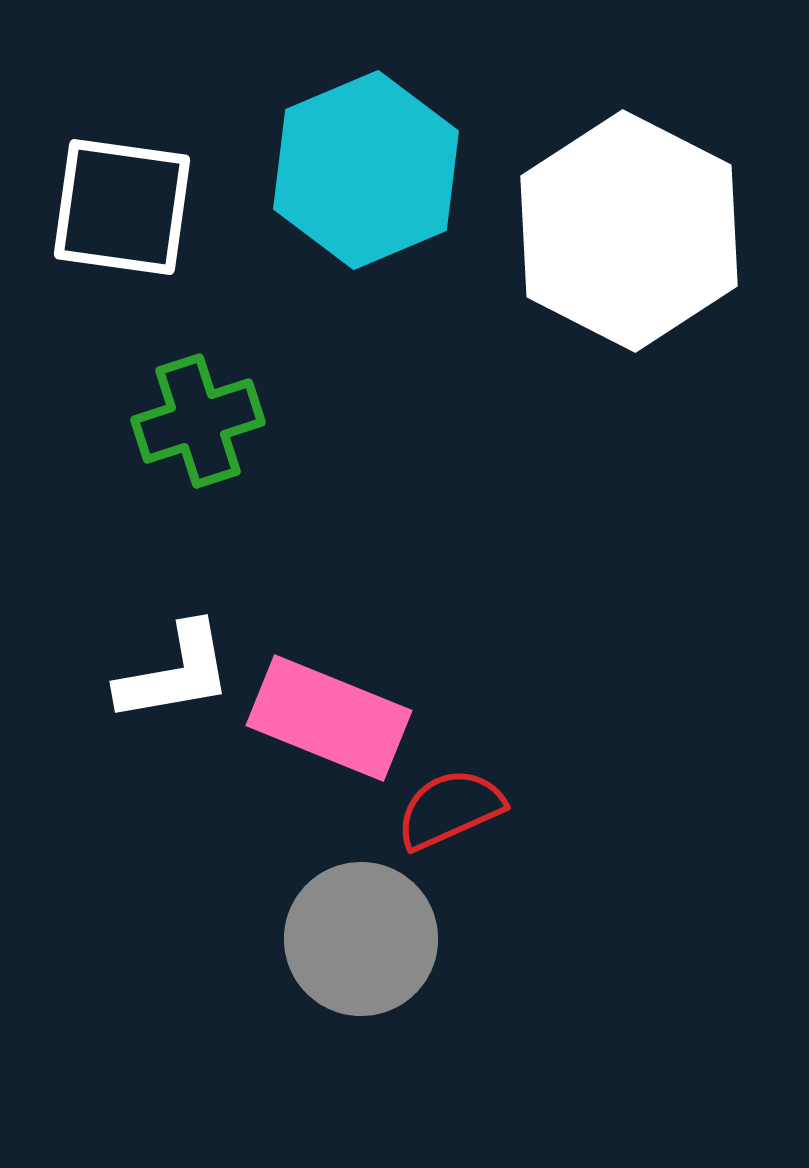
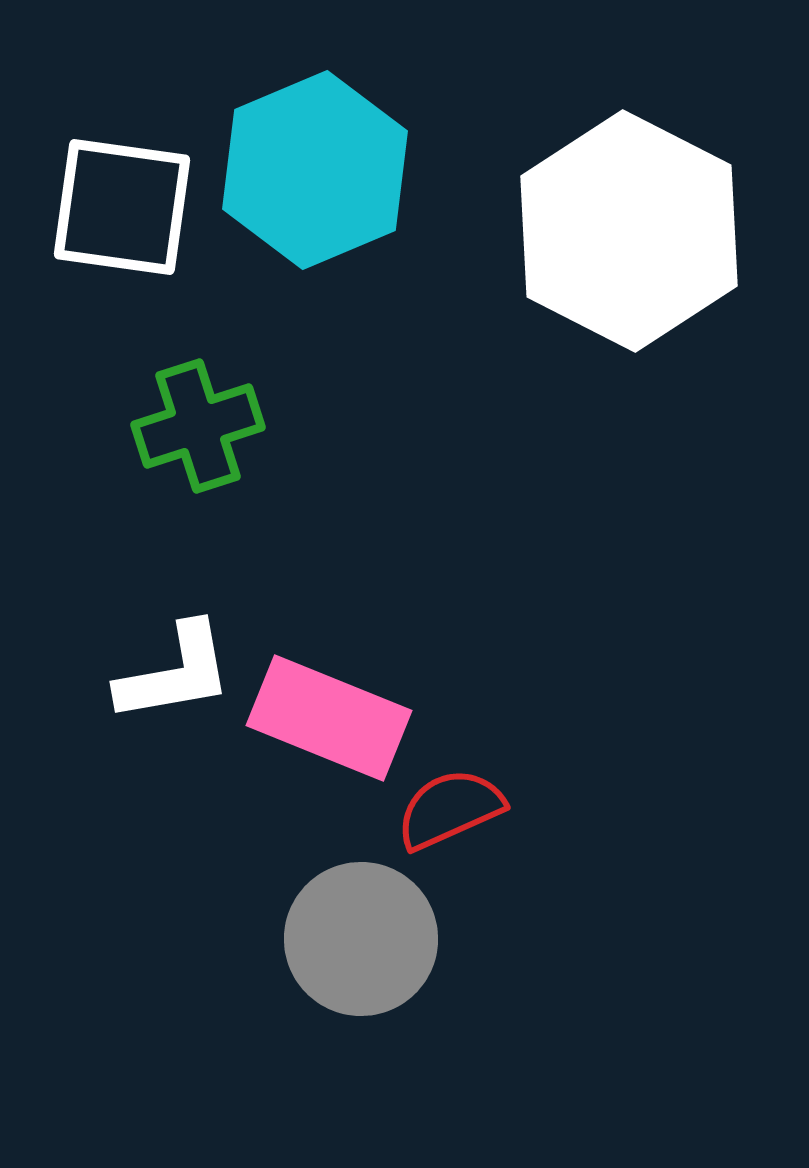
cyan hexagon: moved 51 px left
green cross: moved 5 px down
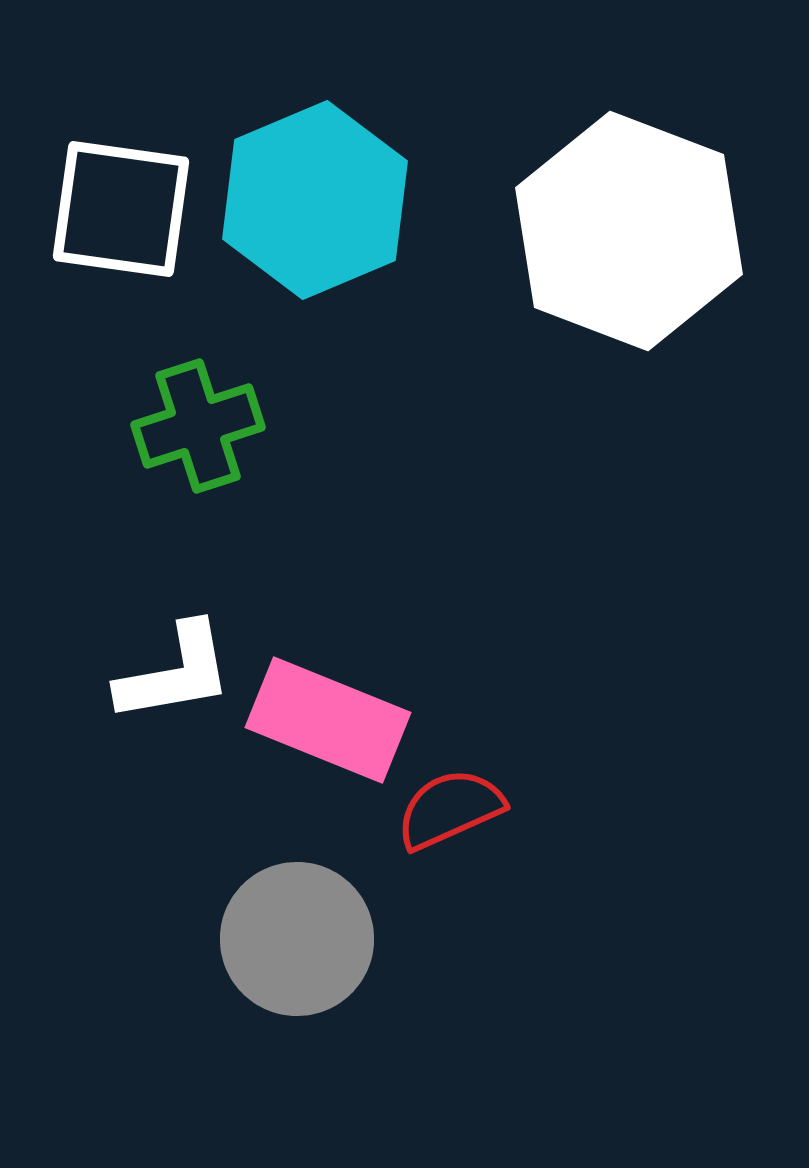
cyan hexagon: moved 30 px down
white square: moved 1 px left, 2 px down
white hexagon: rotated 6 degrees counterclockwise
pink rectangle: moved 1 px left, 2 px down
gray circle: moved 64 px left
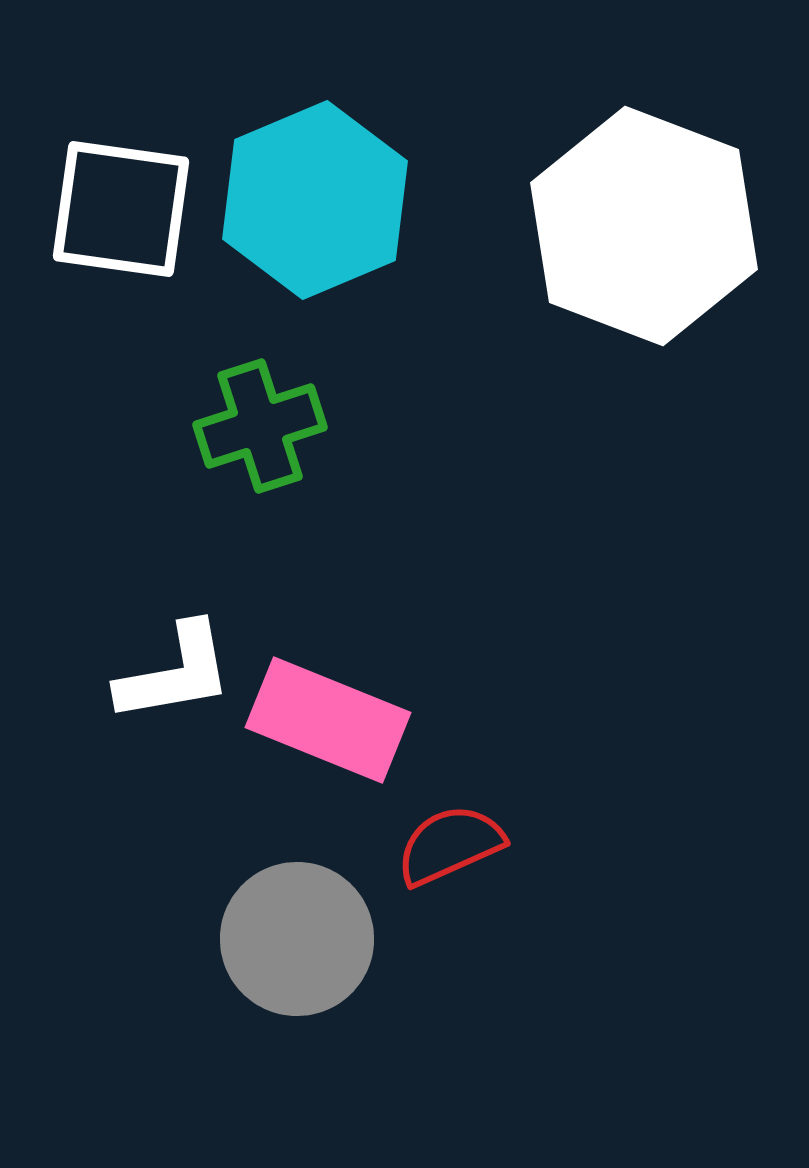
white hexagon: moved 15 px right, 5 px up
green cross: moved 62 px right
red semicircle: moved 36 px down
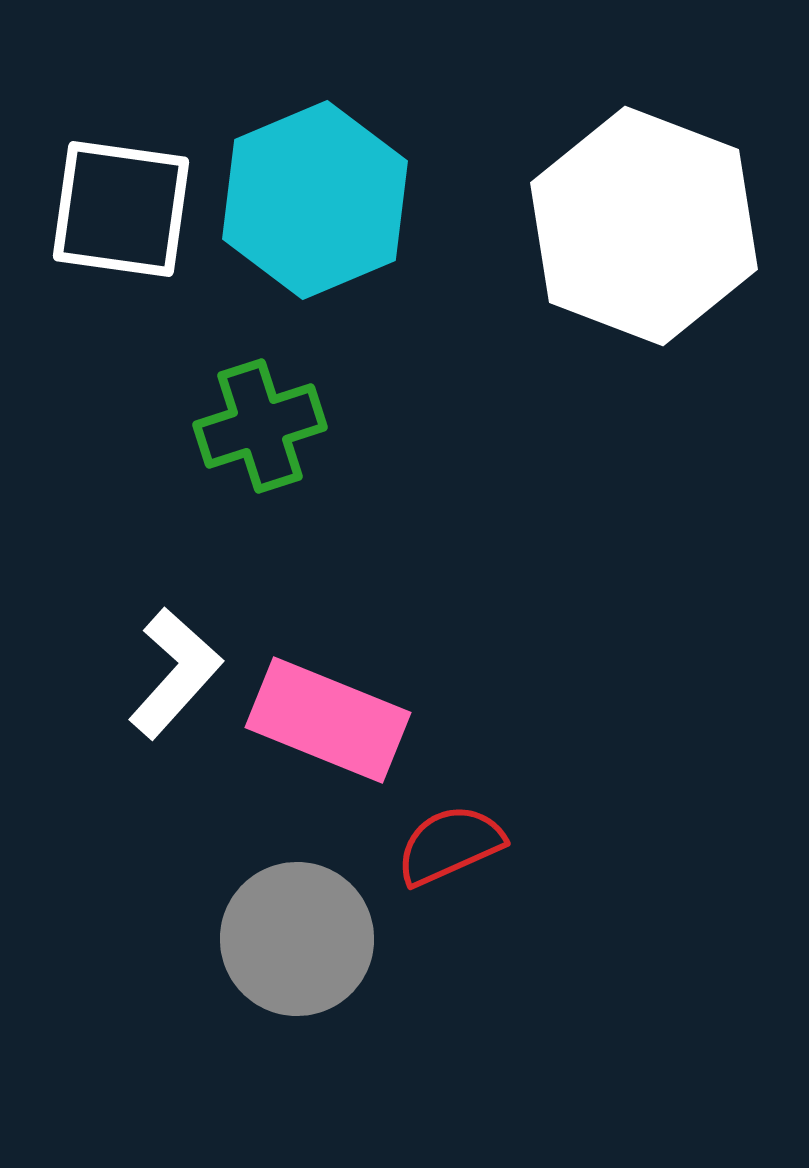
white L-shape: rotated 38 degrees counterclockwise
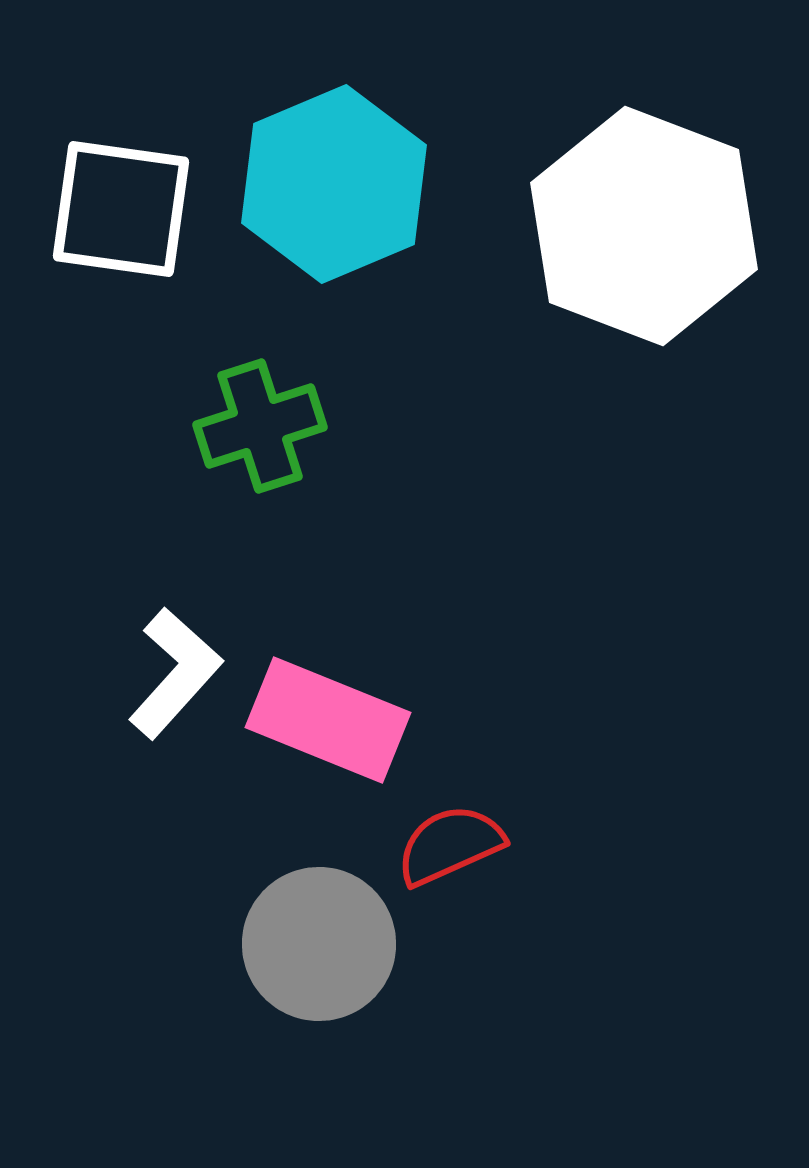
cyan hexagon: moved 19 px right, 16 px up
gray circle: moved 22 px right, 5 px down
